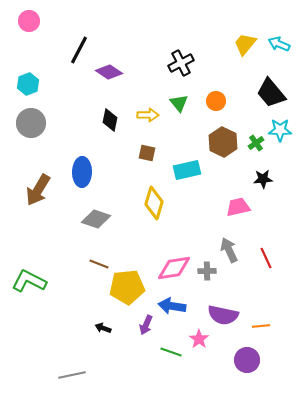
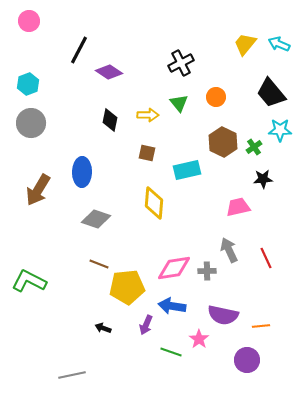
orange circle: moved 4 px up
green cross: moved 2 px left, 4 px down
yellow diamond: rotated 12 degrees counterclockwise
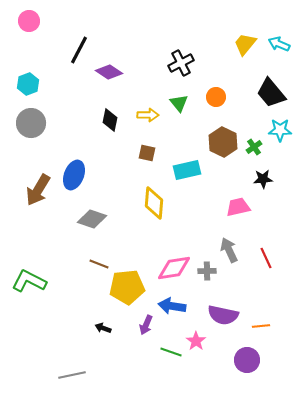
blue ellipse: moved 8 px left, 3 px down; rotated 20 degrees clockwise
gray diamond: moved 4 px left
pink star: moved 3 px left, 2 px down
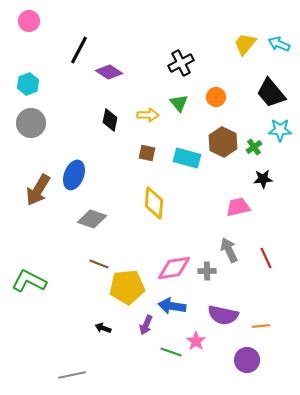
cyan rectangle: moved 12 px up; rotated 28 degrees clockwise
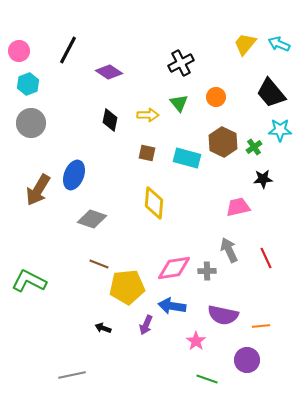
pink circle: moved 10 px left, 30 px down
black line: moved 11 px left
green line: moved 36 px right, 27 px down
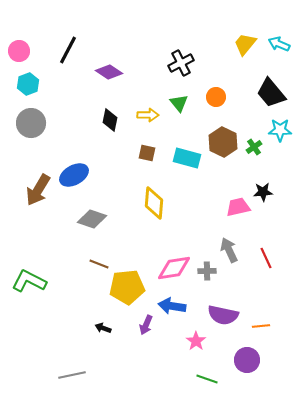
blue ellipse: rotated 40 degrees clockwise
black star: moved 13 px down
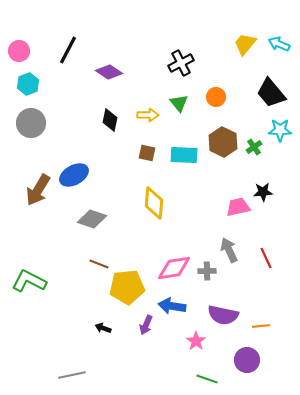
cyan rectangle: moved 3 px left, 3 px up; rotated 12 degrees counterclockwise
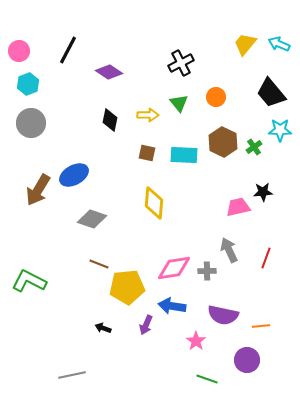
red line: rotated 45 degrees clockwise
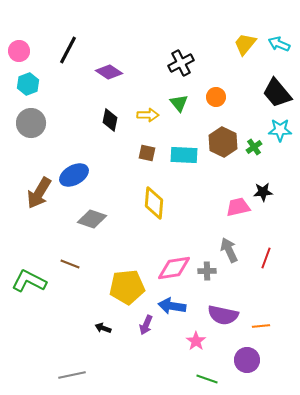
black trapezoid: moved 6 px right
brown arrow: moved 1 px right, 3 px down
brown line: moved 29 px left
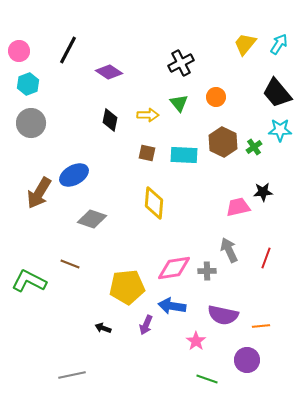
cyan arrow: rotated 100 degrees clockwise
